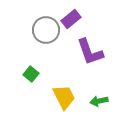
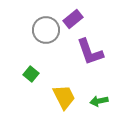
purple rectangle: moved 2 px right
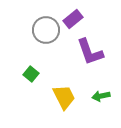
green arrow: moved 2 px right, 5 px up
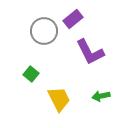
gray circle: moved 2 px left, 1 px down
purple L-shape: rotated 8 degrees counterclockwise
yellow trapezoid: moved 5 px left, 2 px down
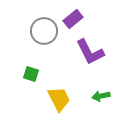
green square: rotated 21 degrees counterclockwise
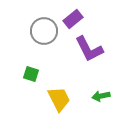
purple L-shape: moved 1 px left, 3 px up
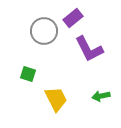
purple rectangle: moved 1 px up
green square: moved 3 px left
yellow trapezoid: moved 3 px left
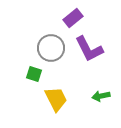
gray circle: moved 7 px right, 17 px down
green square: moved 6 px right
